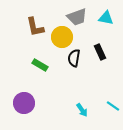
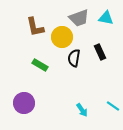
gray trapezoid: moved 2 px right, 1 px down
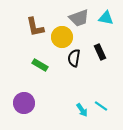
cyan line: moved 12 px left
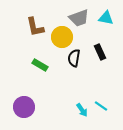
purple circle: moved 4 px down
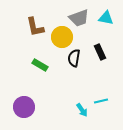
cyan line: moved 5 px up; rotated 48 degrees counterclockwise
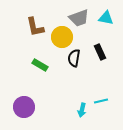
cyan arrow: rotated 48 degrees clockwise
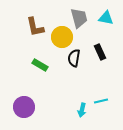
gray trapezoid: rotated 85 degrees counterclockwise
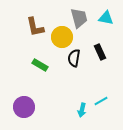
cyan line: rotated 16 degrees counterclockwise
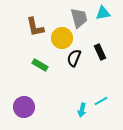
cyan triangle: moved 3 px left, 5 px up; rotated 21 degrees counterclockwise
yellow circle: moved 1 px down
black semicircle: rotated 12 degrees clockwise
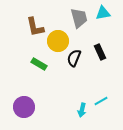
yellow circle: moved 4 px left, 3 px down
green rectangle: moved 1 px left, 1 px up
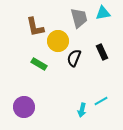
black rectangle: moved 2 px right
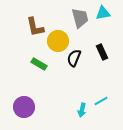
gray trapezoid: moved 1 px right
